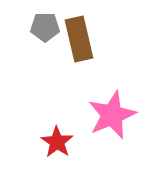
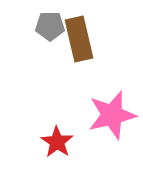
gray pentagon: moved 5 px right, 1 px up
pink star: rotated 9 degrees clockwise
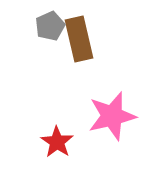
gray pentagon: rotated 24 degrees counterclockwise
pink star: moved 1 px down
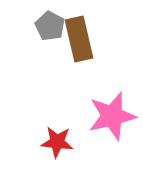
gray pentagon: rotated 20 degrees counterclockwise
red star: rotated 28 degrees counterclockwise
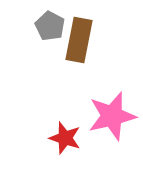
brown rectangle: moved 1 px down; rotated 24 degrees clockwise
red star: moved 8 px right, 4 px up; rotated 12 degrees clockwise
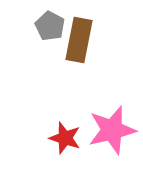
pink star: moved 14 px down
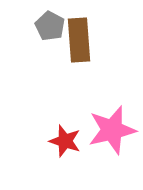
brown rectangle: rotated 15 degrees counterclockwise
red star: moved 3 px down
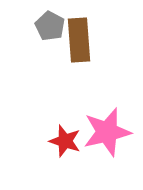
pink star: moved 5 px left, 2 px down
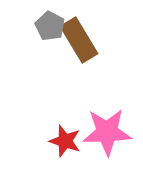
brown rectangle: rotated 27 degrees counterclockwise
pink star: rotated 12 degrees clockwise
